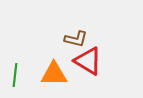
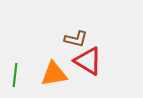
orange triangle: rotated 8 degrees counterclockwise
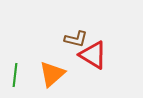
red triangle: moved 5 px right, 6 px up
orange triangle: moved 2 px left; rotated 32 degrees counterclockwise
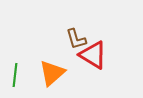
brown L-shape: rotated 60 degrees clockwise
orange triangle: moved 1 px up
